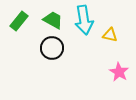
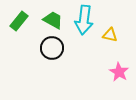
cyan arrow: rotated 16 degrees clockwise
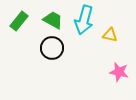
cyan arrow: rotated 8 degrees clockwise
pink star: rotated 18 degrees counterclockwise
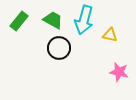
black circle: moved 7 px right
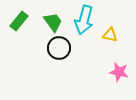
green trapezoid: moved 2 px down; rotated 25 degrees clockwise
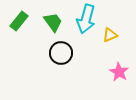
cyan arrow: moved 2 px right, 1 px up
yellow triangle: rotated 35 degrees counterclockwise
black circle: moved 2 px right, 5 px down
pink star: rotated 18 degrees clockwise
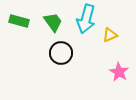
green rectangle: rotated 66 degrees clockwise
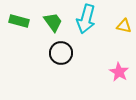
yellow triangle: moved 14 px right, 9 px up; rotated 35 degrees clockwise
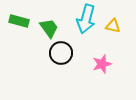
green trapezoid: moved 4 px left, 6 px down
yellow triangle: moved 11 px left
pink star: moved 17 px left, 8 px up; rotated 24 degrees clockwise
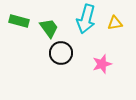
yellow triangle: moved 2 px right, 3 px up; rotated 21 degrees counterclockwise
